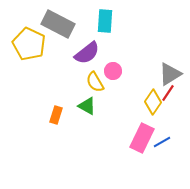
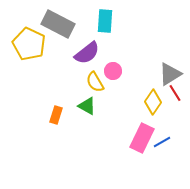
red line: moved 7 px right; rotated 66 degrees counterclockwise
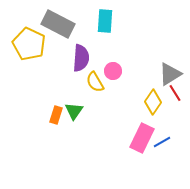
purple semicircle: moved 6 px left, 5 px down; rotated 48 degrees counterclockwise
green triangle: moved 13 px left, 5 px down; rotated 36 degrees clockwise
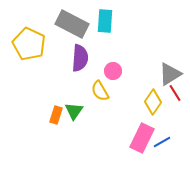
gray rectangle: moved 14 px right
purple semicircle: moved 1 px left
yellow semicircle: moved 5 px right, 9 px down
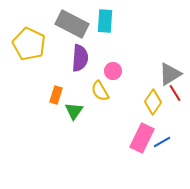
orange rectangle: moved 20 px up
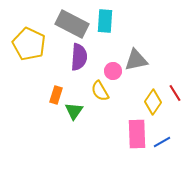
purple semicircle: moved 1 px left, 1 px up
gray triangle: moved 34 px left, 14 px up; rotated 20 degrees clockwise
pink rectangle: moved 5 px left, 4 px up; rotated 28 degrees counterclockwise
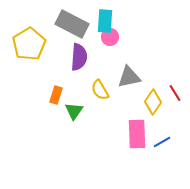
yellow pentagon: rotated 16 degrees clockwise
gray triangle: moved 7 px left, 17 px down
pink circle: moved 3 px left, 34 px up
yellow semicircle: moved 1 px up
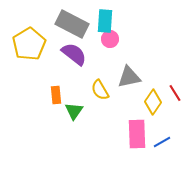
pink circle: moved 2 px down
purple semicircle: moved 5 px left, 3 px up; rotated 56 degrees counterclockwise
orange rectangle: rotated 24 degrees counterclockwise
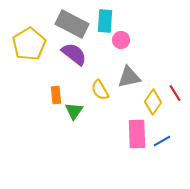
pink circle: moved 11 px right, 1 px down
blue line: moved 1 px up
